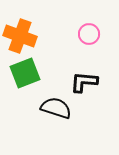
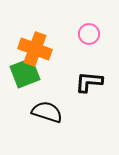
orange cross: moved 15 px right, 13 px down
black L-shape: moved 5 px right
black semicircle: moved 9 px left, 4 px down
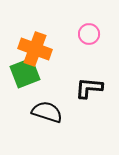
black L-shape: moved 6 px down
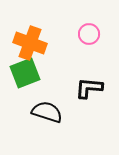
orange cross: moved 5 px left, 6 px up
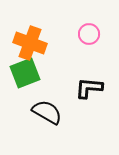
black semicircle: rotated 12 degrees clockwise
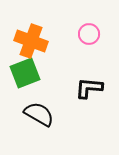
orange cross: moved 1 px right, 2 px up
black semicircle: moved 8 px left, 2 px down
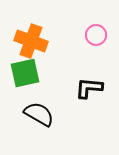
pink circle: moved 7 px right, 1 px down
green square: rotated 8 degrees clockwise
